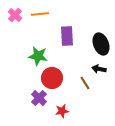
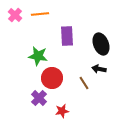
brown line: moved 1 px left
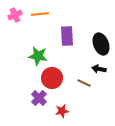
pink cross: rotated 24 degrees clockwise
brown line: rotated 32 degrees counterclockwise
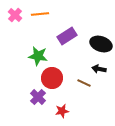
pink cross: rotated 24 degrees counterclockwise
purple rectangle: rotated 60 degrees clockwise
black ellipse: rotated 50 degrees counterclockwise
purple cross: moved 1 px left, 1 px up
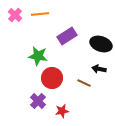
purple cross: moved 4 px down
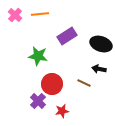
red circle: moved 6 px down
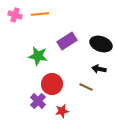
pink cross: rotated 24 degrees counterclockwise
purple rectangle: moved 5 px down
brown line: moved 2 px right, 4 px down
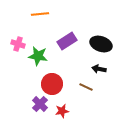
pink cross: moved 3 px right, 29 px down
purple cross: moved 2 px right, 3 px down
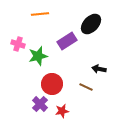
black ellipse: moved 10 px left, 20 px up; rotated 65 degrees counterclockwise
green star: rotated 24 degrees counterclockwise
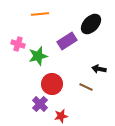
red star: moved 1 px left, 5 px down
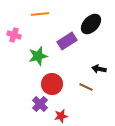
pink cross: moved 4 px left, 9 px up
